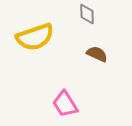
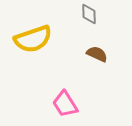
gray diamond: moved 2 px right
yellow semicircle: moved 2 px left, 2 px down
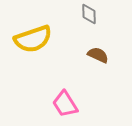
brown semicircle: moved 1 px right, 1 px down
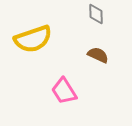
gray diamond: moved 7 px right
pink trapezoid: moved 1 px left, 13 px up
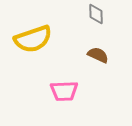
pink trapezoid: rotated 60 degrees counterclockwise
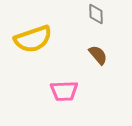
brown semicircle: rotated 25 degrees clockwise
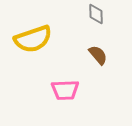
pink trapezoid: moved 1 px right, 1 px up
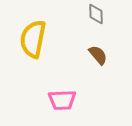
yellow semicircle: rotated 120 degrees clockwise
pink trapezoid: moved 3 px left, 10 px down
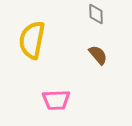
yellow semicircle: moved 1 px left, 1 px down
pink trapezoid: moved 6 px left
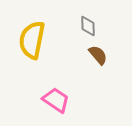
gray diamond: moved 8 px left, 12 px down
pink trapezoid: rotated 144 degrees counterclockwise
